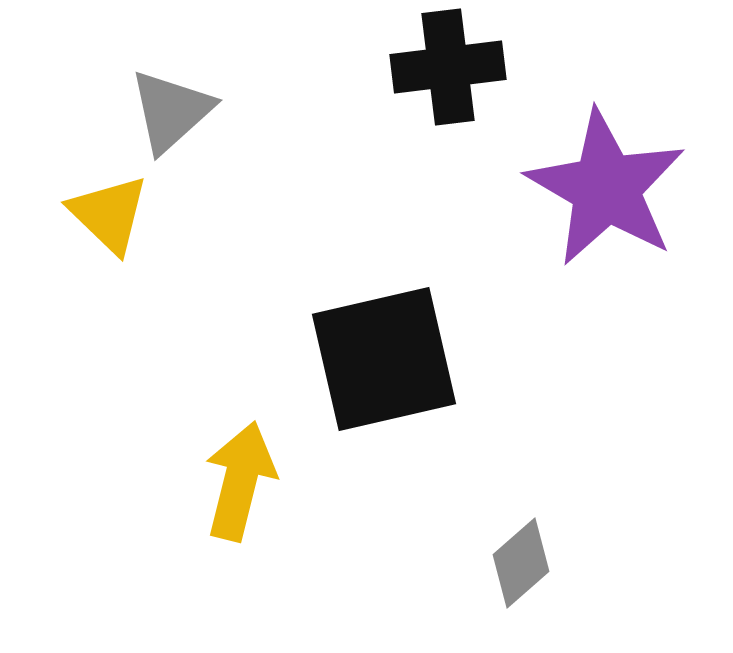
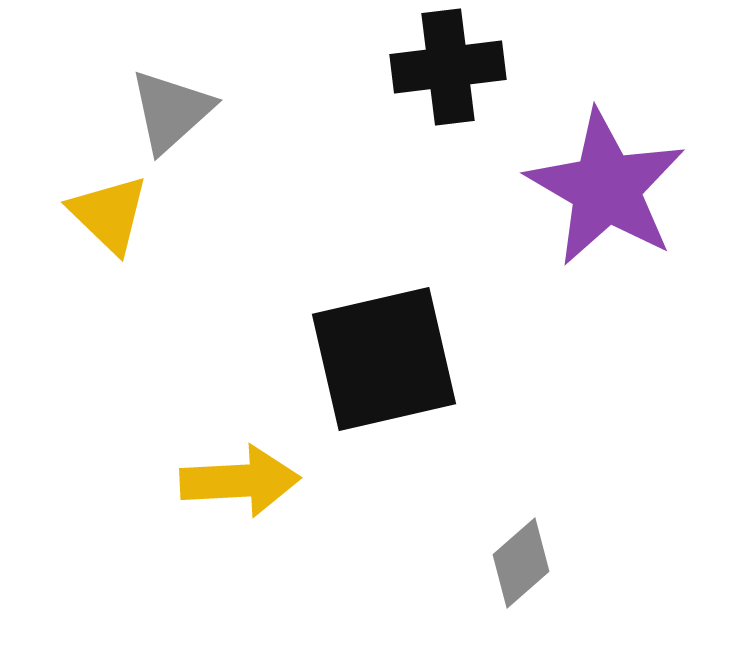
yellow arrow: rotated 73 degrees clockwise
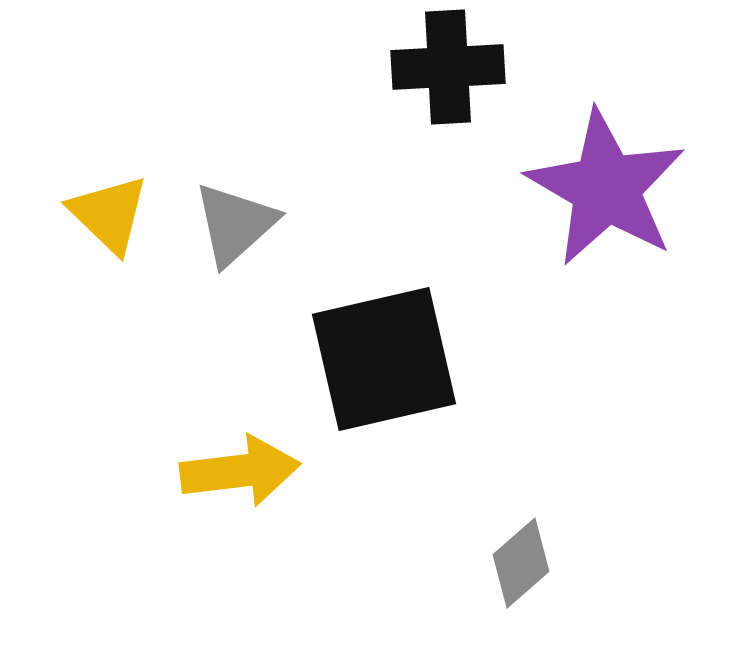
black cross: rotated 4 degrees clockwise
gray triangle: moved 64 px right, 113 px down
yellow arrow: moved 10 px up; rotated 4 degrees counterclockwise
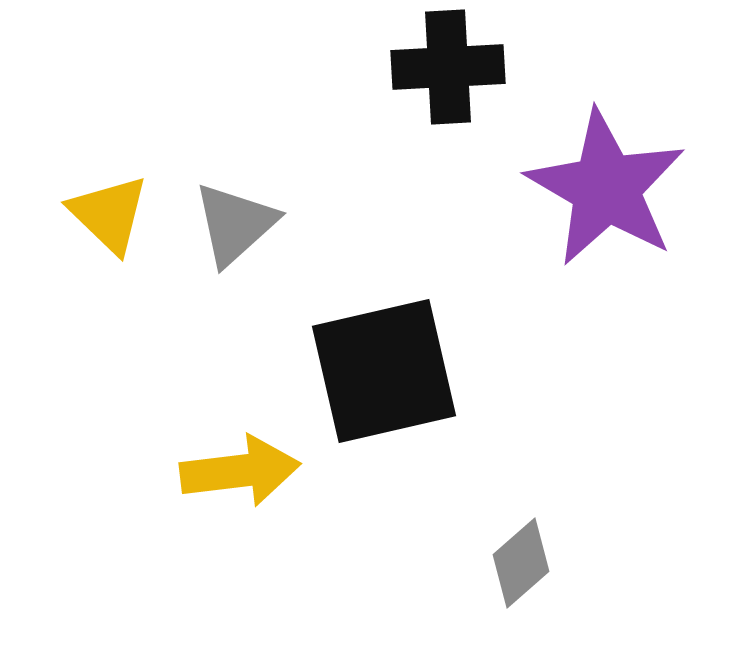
black square: moved 12 px down
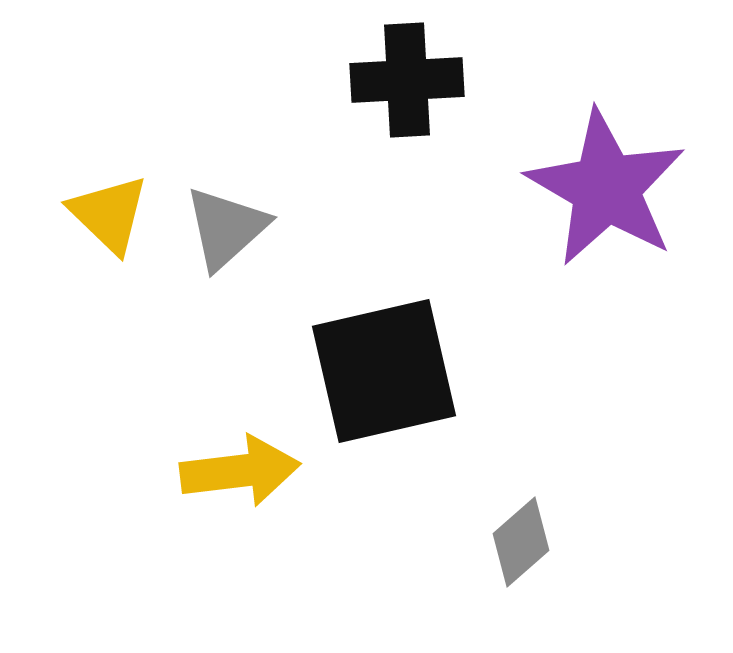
black cross: moved 41 px left, 13 px down
gray triangle: moved 9 px left, 4 px down
gray diamond: moved 21 px up
